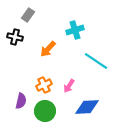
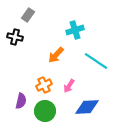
orange arrow: moved 8 px right, 6 px down
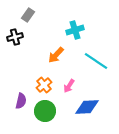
black cross: rotated 28 degrees counterclockwise
orange cross: rotated 14 degrees counterclockwise
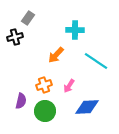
gray rectangle: moved 3 px down
cyan cross: rotated 18 degrees clockwise
orange cross: rotated 21 degrees clockwise
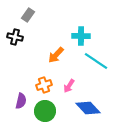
gray rectangle: moved 3 px up
cyan cross: moved 6 px right, 6 px down
black cross: rotated 28 degrees clockwise
blue diamond: moved 1 px right, 1 px down; rotated 50 degrees clockwise
